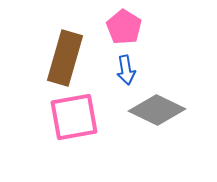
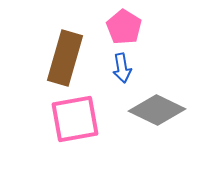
blue arrow: moved 4 px left, 2 px up
pink square: moved 1 px right, 2 px down
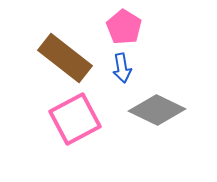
brown rectangle: rotated 68 degrees counterclockwise
pink square: rotated 18 degrees counterclockwise
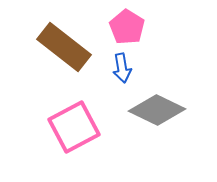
pink pentagon: moved 3 px right
brown rectangle: moved 1 px left, 11 px up
pink square: moved 1 px left, 8 px down
